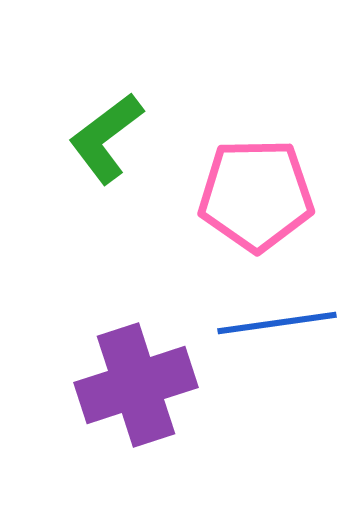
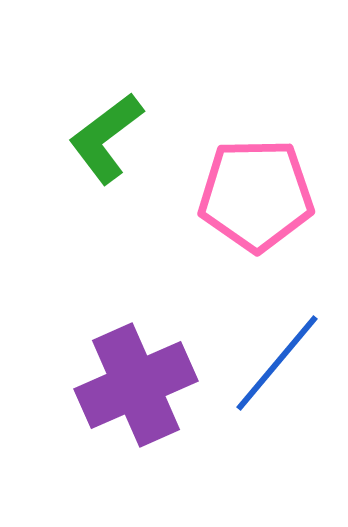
blue line: moved 40 px down; rotated 42 degrees counterclockwise
purple cross: rotated 6 degrees counterclockwise
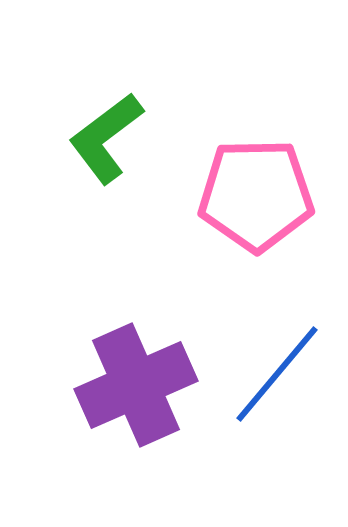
blue line: moved 11 px down
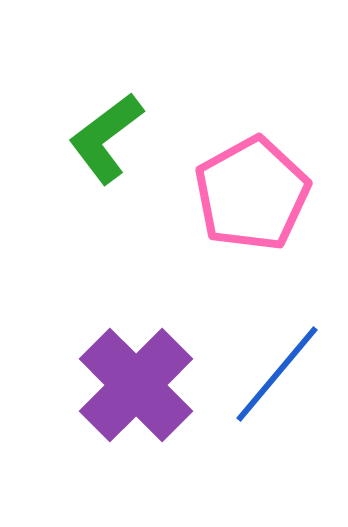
pink pentagon: moved 4 px left, 1 px up; rotated 28 degrees counterclockwise
purple cross: rotated 21 degrees counterclockwise
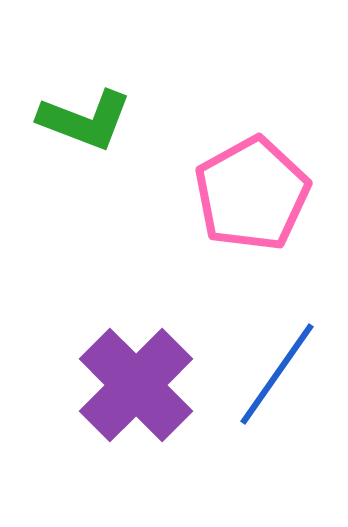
green L-shape: moved 21 px left, 18 px up; rotated 122 degrees counterclockwise
blue line: rotated 5 degrees counterclockwise
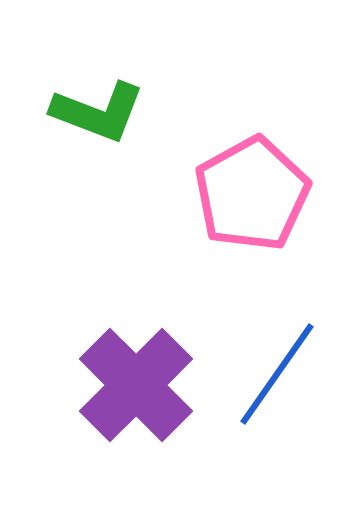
green L-shape: moved 13 px right, 8 px up
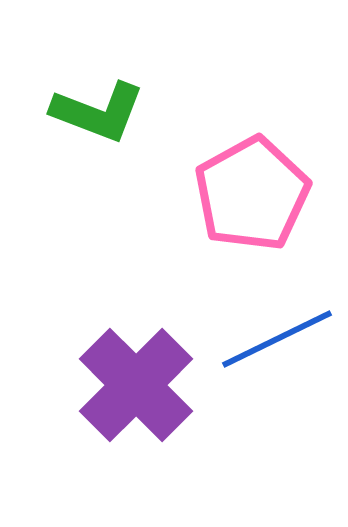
blue line: moved 35 px up; rotated 29 degrees clockwise
